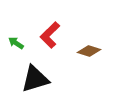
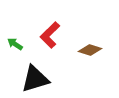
green arrow: moved 1 px left, 1 px down
brown diamond: moved 1 px right, 1 px up
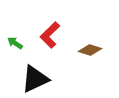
green arrow: moved 1 px up
black triangle: rotated 8 degrees counterclockwise
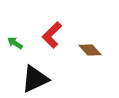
red L-shape: moved 2 px right
brown diamond: rotated 30 degrees clockwise
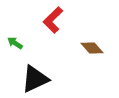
red L-shape: moved 1 px right, 15 px up
brown diamond: moved 2 px right, 2 px up
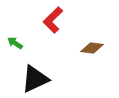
brown diamond: rotated 40 degrees counterclockwise
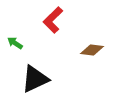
brown diamond: moved 2 px down
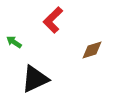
green arrow: moved 1 px left, 1 px up
brown diamond: rotated 25 degrees counterclockwise
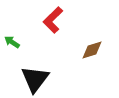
green arrow: moved 2 px left
black triangle: rotated 28 degrees counterclockwise
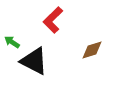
black triangle: moved 1 px left, 18 px up; rotated 40 degrees counterclockwise
